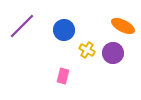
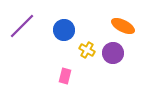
pink rectangle: moved 2 px right
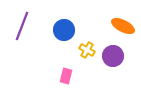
purple line: rotated 24 degrees counterclockwise
purple circle: moved 3 px down
pink rectangle: moved 1 px right
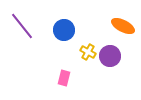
purple line: rotated 60 degrees counterclockwise
yellow cross: moved 1 px right, 2 px down
purple circle: moved 3 px left
pink rectangle: moved 2 px left, 2 px down
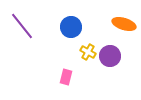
orange ellipse: moved 1 px right, 2 px up; rotated 10 degrees counterclockwise
blue circle: moved 7 px right, 3 px up
pink rectangle: moved 2 px right, 1 px up
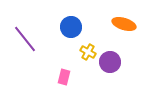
purple line: moved 3 px right, 13 px down
purple circle: moved 6 px down
pink rectangle: moved 2 px left
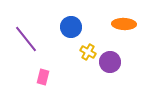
orange ellipse: rotated 15 degrees counterclockwise
purple line: moved 1 px right
pink rectangle: moved 21 px left
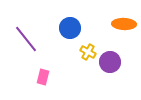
blue circle: moved 1 px left, 1 px down
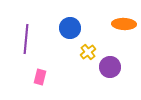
purple line: rotated 44 degrees clockwise
yellow cross: rotated 21 degrees clockwise
purple circle: moved 5 px down
pink rectangle: moved 3 px left
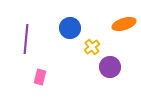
orange ellipse: rotated 20 degrees counterclockwise
yellow cross: moved 4 px right, 5 px up
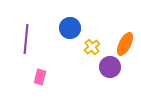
orange ellipse: moved 1 px right, 20 px down; rotated 45 degrees counterclockwise
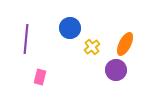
purple circle: moved 6 px right, 3 px down
